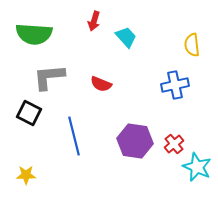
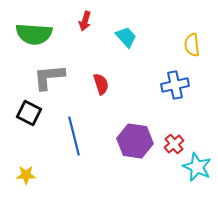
red arrow: moved 9 px left
red semicircle: rotated 130 degrees counterclockwise
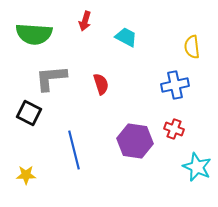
cyan trapezoid: rotated 20 degrees counterclockwise
yellow semicircle: moved 2 px down
gray L-shape: moved 2 px right, 1 px down
blue line: moved 14 px down
red cross: moved 15 px up; rotated 30 degrees counterclockwise
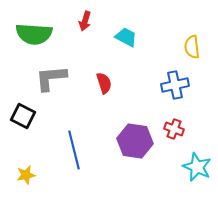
red semicircle: moved 3 px right, 1 px up
black square: moved 6 px left, 3 px down
yellow star: rotated 12 degrees counterclockwise
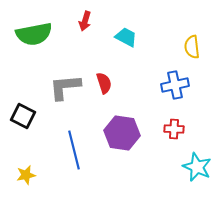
green semicircle: rotated 15 degrees counterclockwise
gray L-shape: moved 14 px right, 9 px down
red cross: rotated 18 degrees counterclockwise
purple hexagon: moved 13 px left, 8 px up
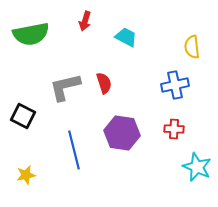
green semicircle: moved 3 px left
gray L-shape: rotated 8 degrees counterclockwise
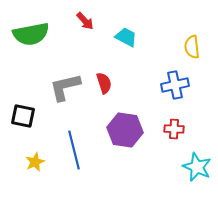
red arrow: rotated 60 degrees counterclockwise
black square: rotated 15 degrees counterclockwise
purple hexagon: moved 3 px right, 3 px up
yellow star: moved 9 px right, 13 px up; rotated 12 degrees counterclockwise
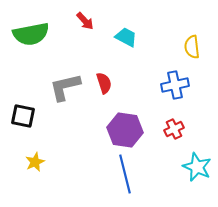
red cross: rotated 30 degrees counterclockwise
blue line: moved 51 px right, 24 px down
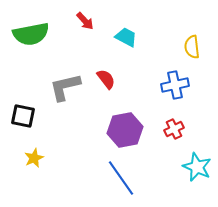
red semicircle: moved 2 px right, 4 px up; rotated 20 degrees counterclockwise
purple hexagon: rotated 20 degrees counterclockwise
yellow star: moved 1 px left, 4 px up
blue line: moved 4 px left, 4 px down; rotated 21 degrees counterclockwise
